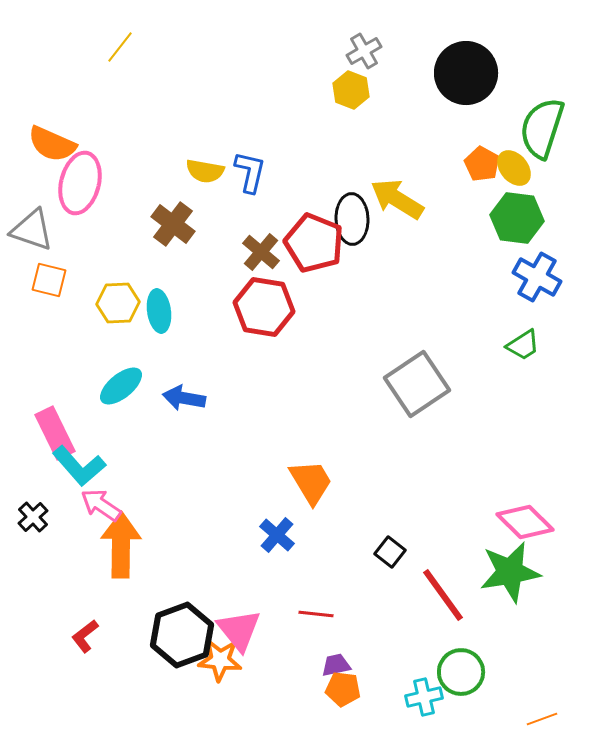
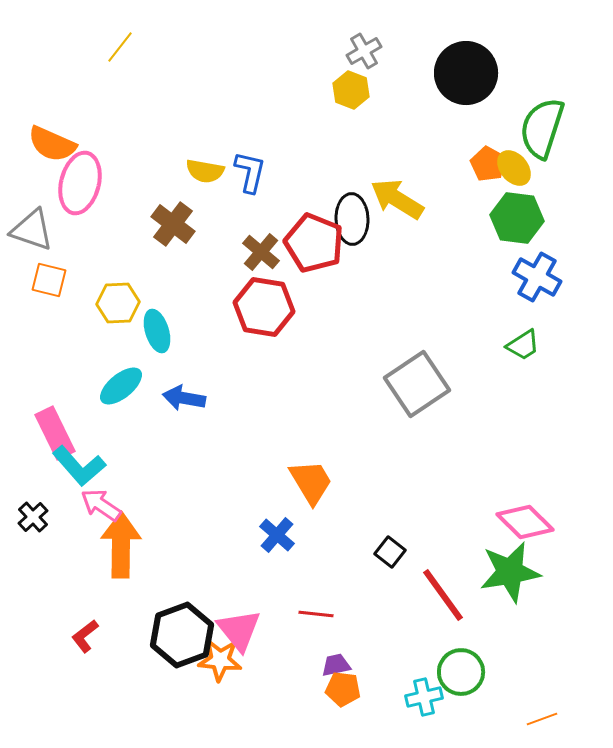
orange pentagon at (482, 164): moved 6 px right
cyan ellipse at (159, 311): moved 2 px left, 20 px down; rotated 9 degrees counterclockwise
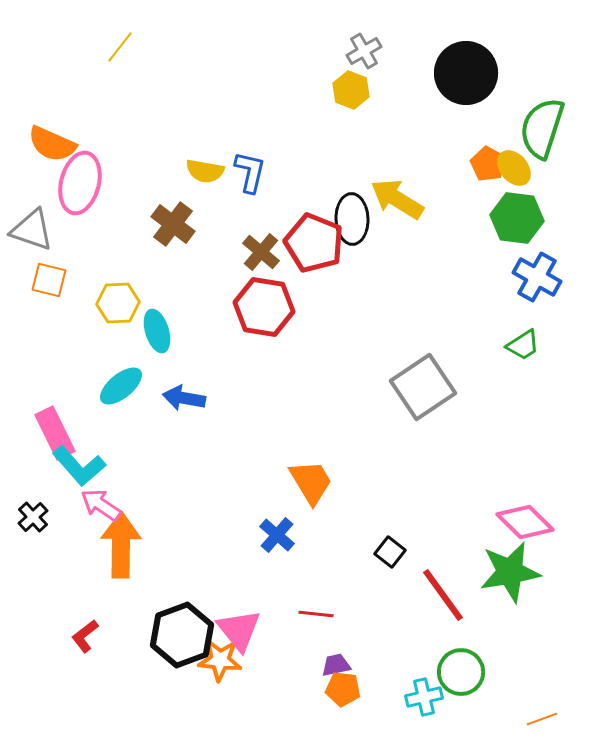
gray square at (417, 384): moved 6 px right, 3 px down
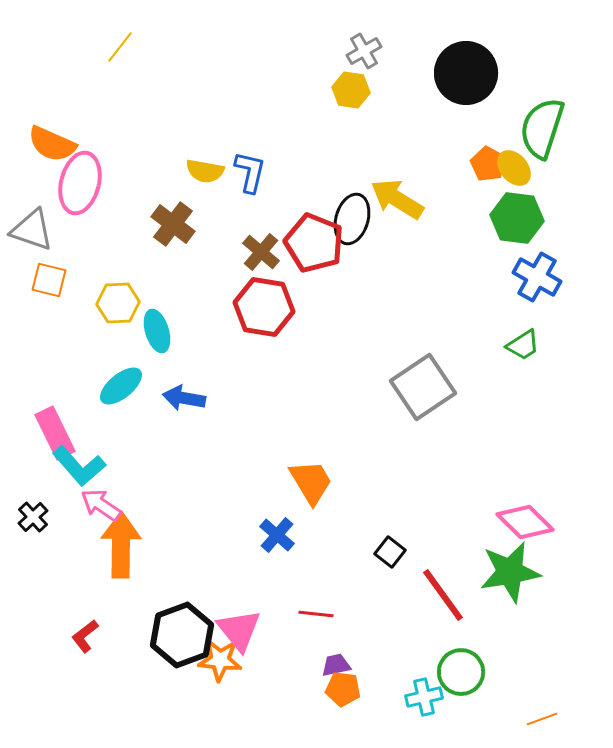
yellow hexagon at (351, 90): rotated 12 degrees counterclockwise
black ellipse at (352, 219): rotated 18 degrees clockwise
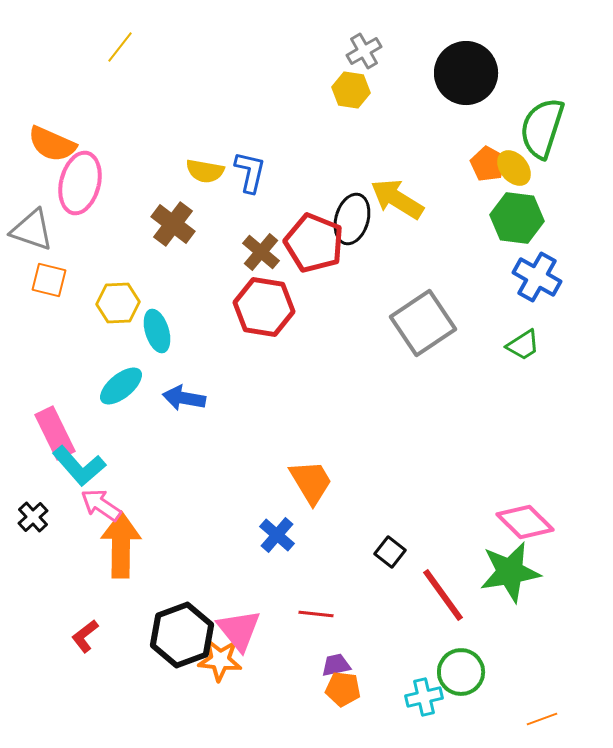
gray square at (423, 387): moved 64 px up
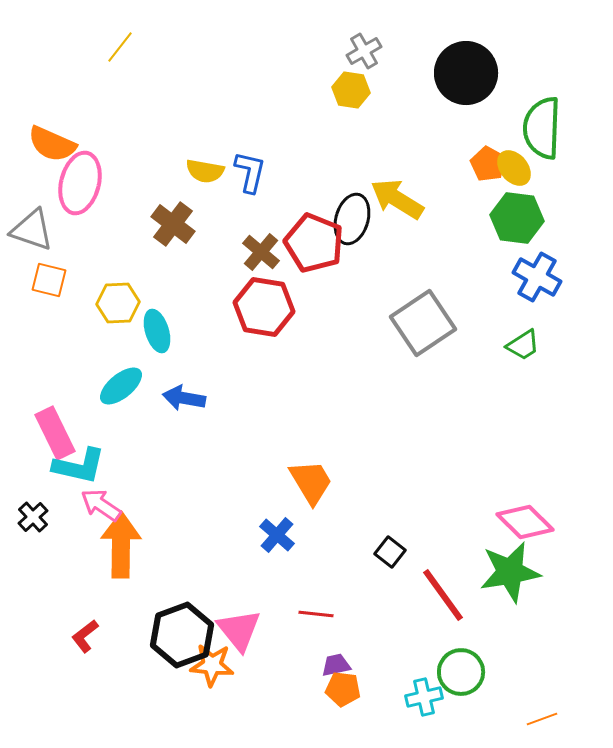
green semicircle at (542, 128): rotated 16 degrees counterclockwise
cyan L-shape at (79, 466): rotated 36 degrees counterclockwise
orange star at (220, 660): moved 8 px left, 5 px down
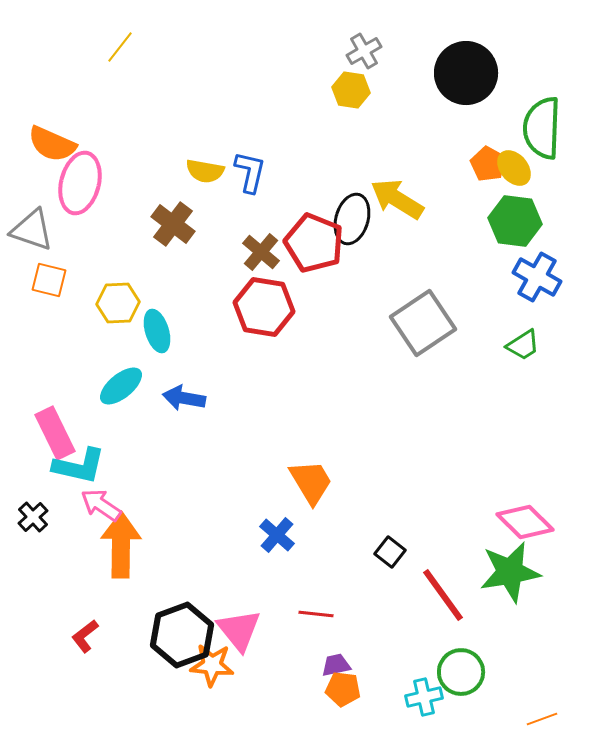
green hexagon at (517, 218): moved 2 px left, 3 px down
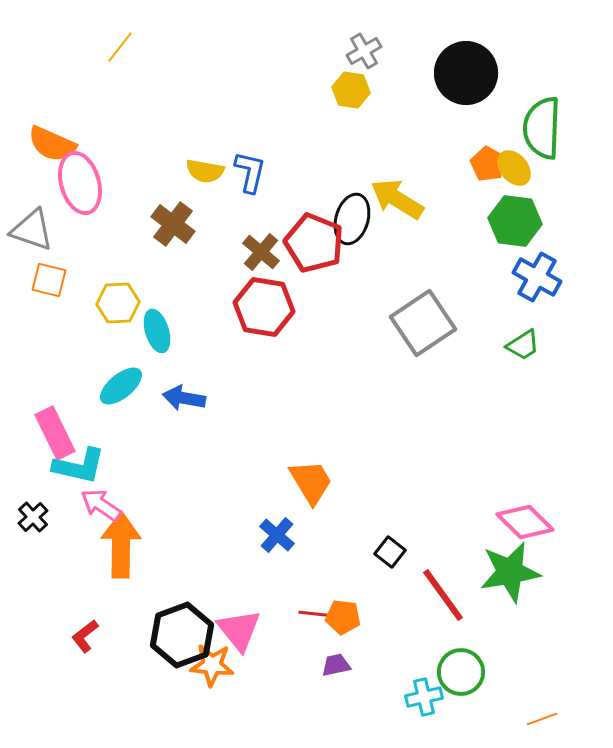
pink ellipse at (80, 183): rotated 30 degrees counterclockwise
orange pentagon at (343, 689): moved 72 px up
